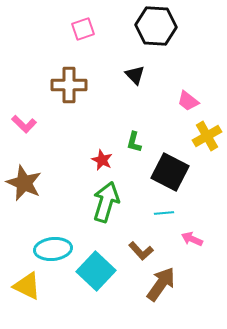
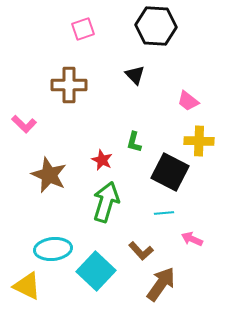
yellow cross: moved 8 px left, 5 px down; rotated 32 degrees clockwise
brown star: moved 25 px right, 8 px up
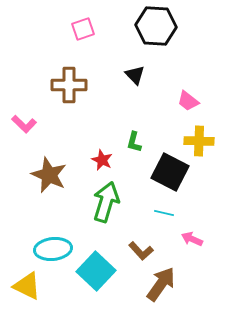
cyan line: rotated 18 degrees clockwise
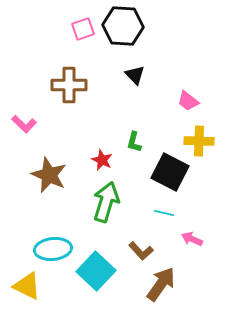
black hexagon: moved 33 px left
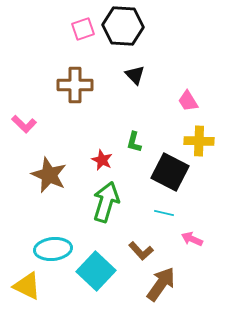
brown cross: moved 6 px right
pink trapezoid: rotated 20 degrees clockwise
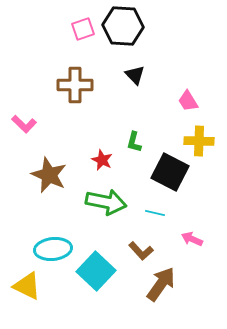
green arrow: rotated 84 degrees clockwise
cyan line: moved 9 px left
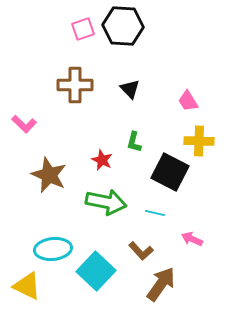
black triangle: moved 5 px left, 14 px down
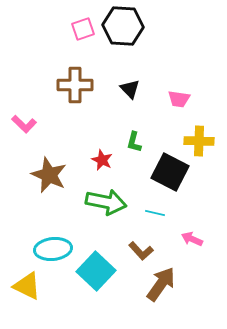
pink trapezoid: moved 9 px left, 2 px up; rotated 50 degrees counterclockwise
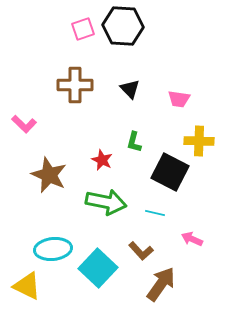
cyan square: moved 2 px right, 3 px up
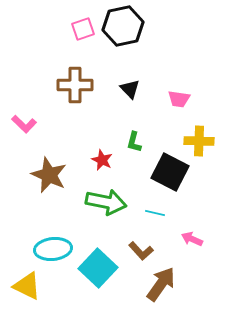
black hexagon: rotated 15 degrees counterclockwise
